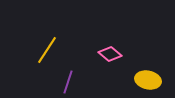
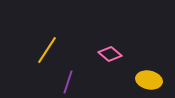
yellow ellipse: moved 1 px right
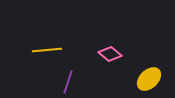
yellow line: rotated 52 degrees clockwise
yellow ellipse: moved 1 px up; rotated 55 degrees counterclockwise
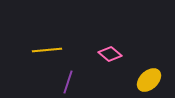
yellow ellipse: moved 1 px down
